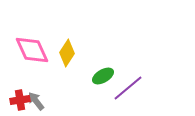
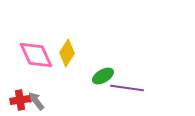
pink diamond: moved 4 px right, 5 px down
purple line: moved 1 px left; rotated 48 degrees clockwise
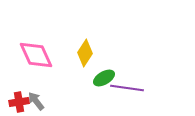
yellow diamond: moved 18 px right
green ellipse: moved 1 px right, 2 px down
red cross: moved 1 px left, 2 px down
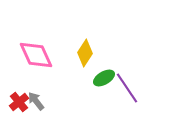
purple line: rotated 48 degrees clockwise
red cross: rotated 30 degrees counterclockwise
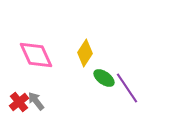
green ellipse: rotated 65 degrees clockwise
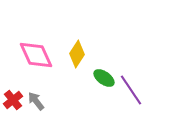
yellow diamond: moved 8 px left, 1 px down
purple line: moved 4 px right, 2 px down
red cross: moved 6 px left, 2 px up
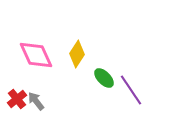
green ellipse: rotated 10 degrees clockwise
red cross: moved 4 px right, 1 px up
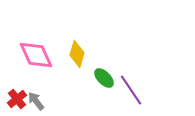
yellow diamond: rotated 16 degrees counterclockwise
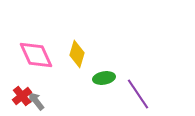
green ellipse: rotated 55 degrees counterclockwise
purple line: moved 7 px right, 4 px down
red cross: moved 5 px right, 3 px up
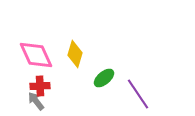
yellow diamond: moved 2 px left
green ellipse: rotated 30 degrees counterclockwise
red cross: moved 18 px right, 10 px up; rotated 36 degrees clockwise
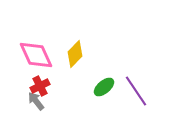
yellow diamond: rotated 28 degrees clockwise
green ellipse: moved 9 px down
red cross: rotated 24 degrees counterclockwise
purple line: moved 2 px left, 3 px up
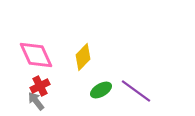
yellow diamond: moved 8 px right, 3 px down
green ellipse: moved 3 px left, 3 px down; rotated 10 degrees clockwise
purple line: rotated 20 degrees counterclockwise
